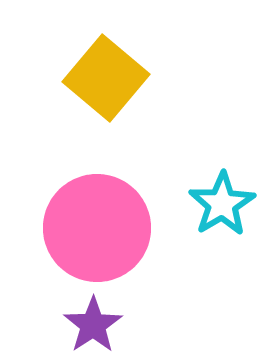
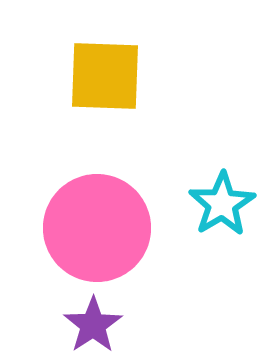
yellow square: moved 1 px left, 2 px up; rotated 38 degrees counterclockwise
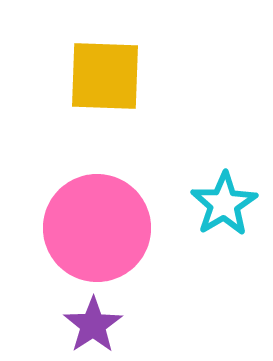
cyan star: moved 2 px right
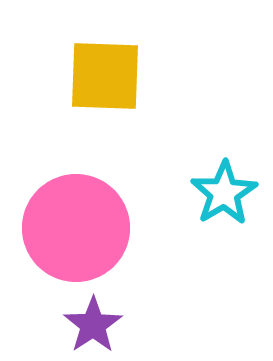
cyan star: moved 11 px up
pink circle: moved 21 px left
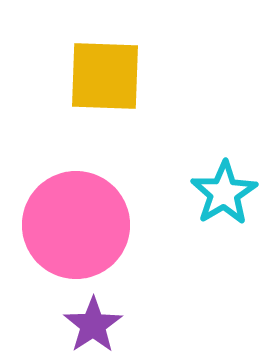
pink circle: moved 3 px up
